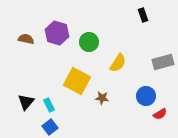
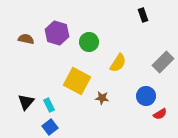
gray rectangle: rotated 30 degrees counterclockwise
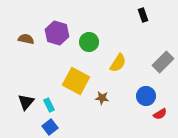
yellow square: moved 1 px left
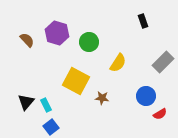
black rectangle: moved 6 px down
brown semicircle: moved 1 px right, 1 px down; rotated 35 degrees clockwise
cyan rectangle: moved 3 px left
blue square: moved 1 px right
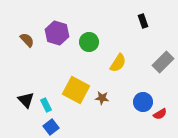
yellow square: moved 9 px down
blue circle: moved 3 px left, 6 px down
black triangle: moved 2 px up; rotated 24 degrees counterclockwise
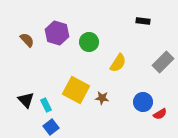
black rectangle: rotated 64 degrees counterclockwise
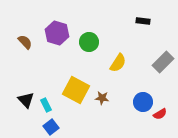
brown semicircle: moved 2 px left, 2 px down
